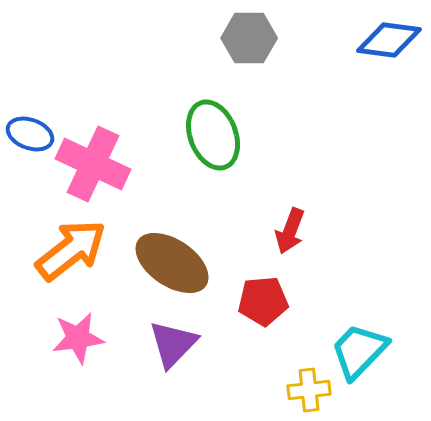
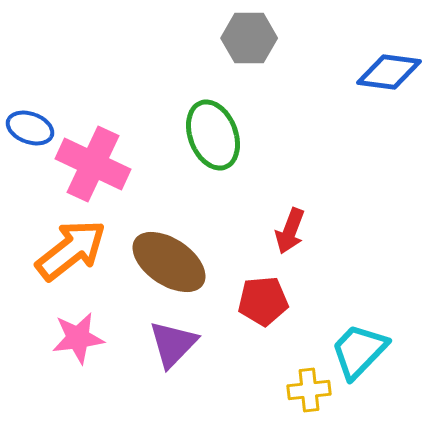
blue diamond: moved 32 px down
blue ellipse: moved 6 px up
brown ellipse: moved 3 px left, 1 px up
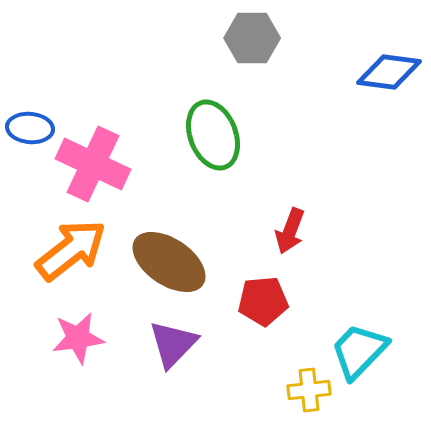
gray hexagon: moved 3 px right
blue ellipse: rotated 15 degrees counterclockwise
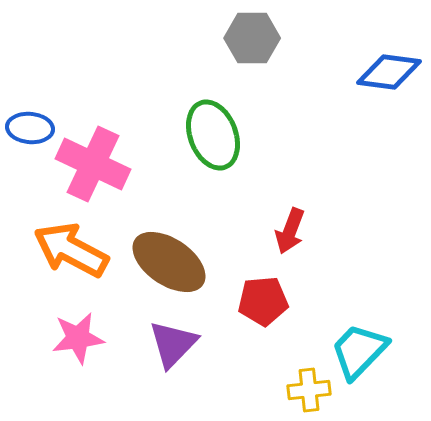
orange arrow: rotated 114 degrees counterclockwise
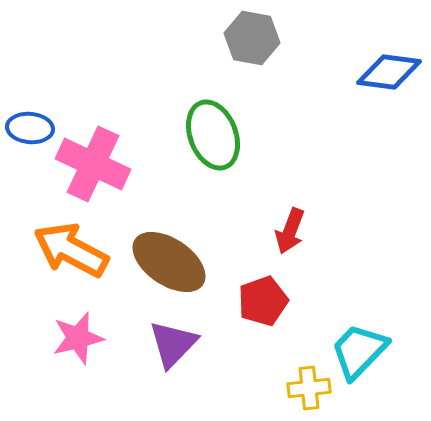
gray hexagon: rotated 10 degrees clockwise
red pentagon: rotated 15 degrees counterclockwise
pink star: rotated 6 degrees counterclockwise
yellow cross: moved 2 px up
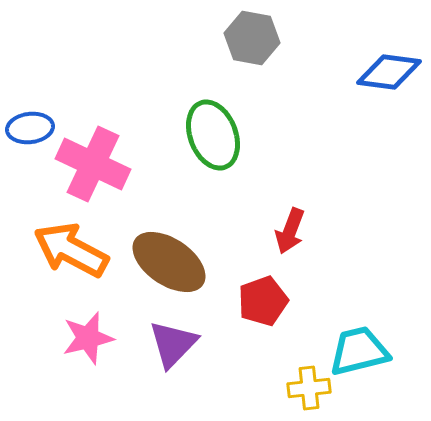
blue ellipse: rotated 12 degrees counterclockwise
pink star: moved 10 px right
cyan trapezoid: rotated 32 degrees clockwise
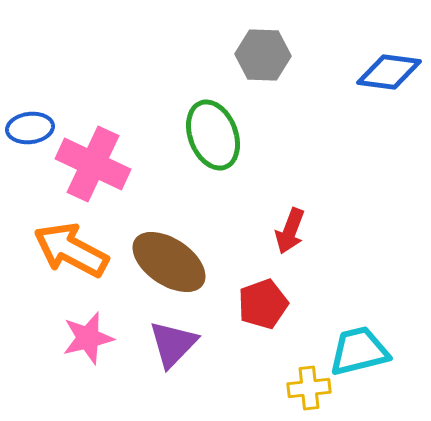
gray hexagon: moved 11 px right, 17 px down; rotated 8 degrees counterclockwise
red pentagon: moved 3 px down
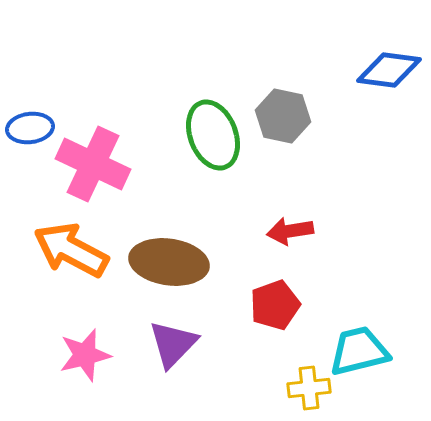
gray hexagon: moved 20 px right, 61 px down; rotated 10 degrees clockwise
blue diamond: moved 2 px up
red arrow: rotated 60 degrees clockwise
brown ellipse: rotated 26 degrees counterclockwise
red pentagon: moved 12 px right, 1 px down
pink star: moved 3 px left, 17 px down
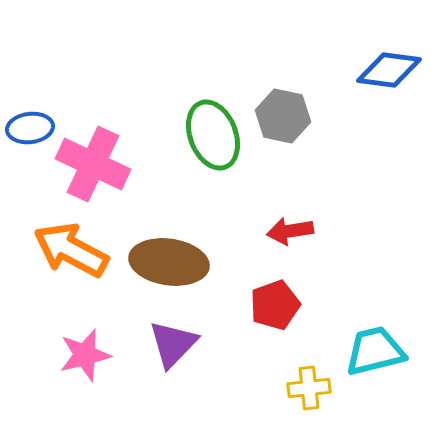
cyan trapezoid: moved 16 px right
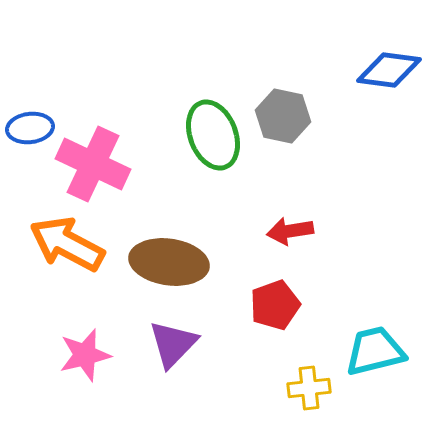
orange arrow: moved 4 px left, 6 px up
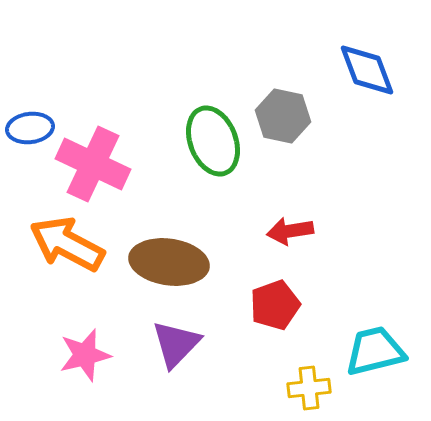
blue diamond: moved 22 px left; rotated 62 degrees clockwise
green ellipse: moved 6 px down
purple triangle: moved 3 px right
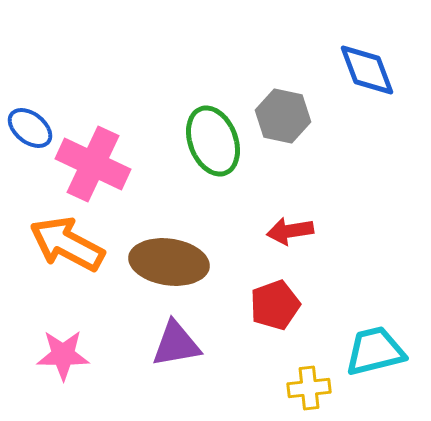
blue ellipse: rotated 45 degrees clockwise
purple triangle: rotated 36 degrees clockwise
pink star: moved 22 px left; rotated 14 degrees clockwise
